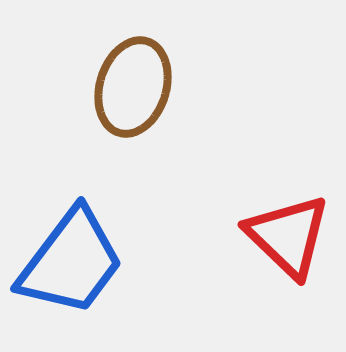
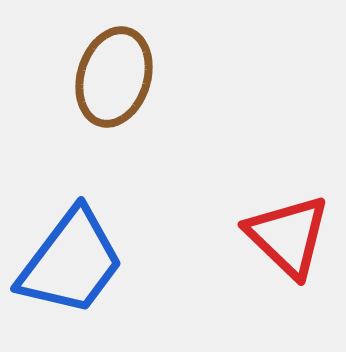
brown ellipse: moved 19 px left, 10 px up
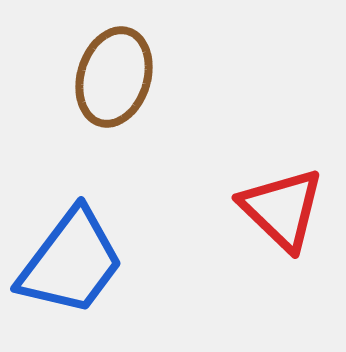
red triangle: moved 6 px left, 27 px up
